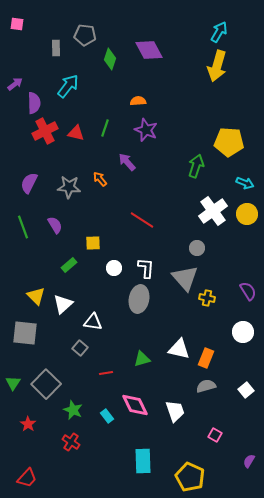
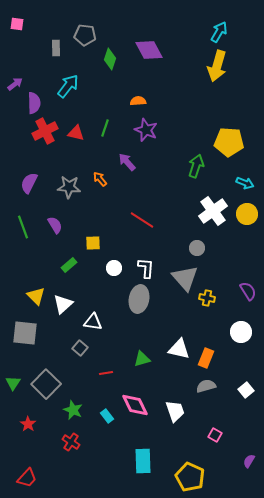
white circle at (243, 332): moved 2 px left
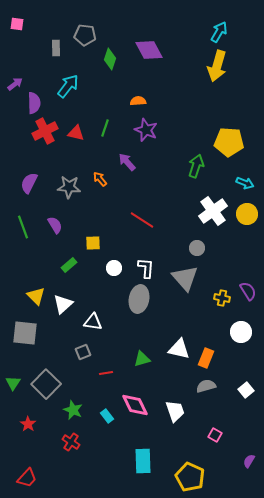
yellow cross at (207, 298): moved 15 px right
gray square at (80, 348): moved 3 px right, 4 px down; rotated 28 degrees clockwise
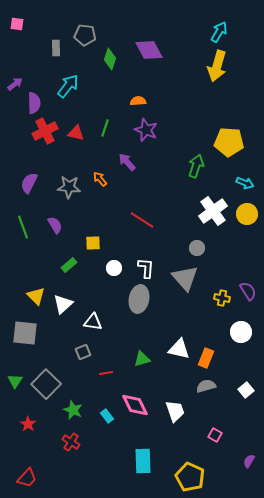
green triangle at (13, 383): moved 2 px right, 2 px up
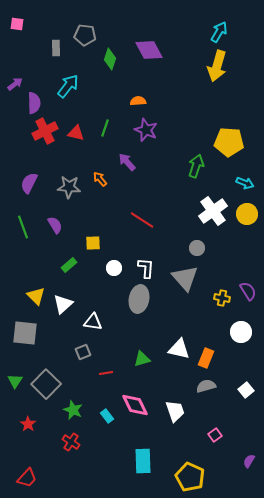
pink square at (215, 435): rotated 24 degrees clockwise
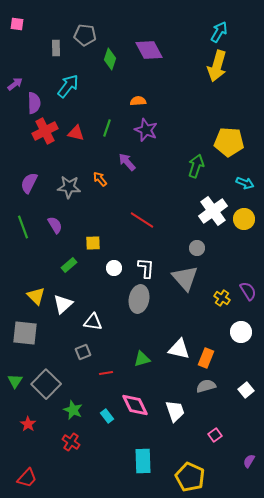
green line at (105, 128): moved 2 px right
yellow circle at (247, 214): moved 3 px left, 5 px down
yellow cross at (222, 298): rotated 21 degrees clockwise
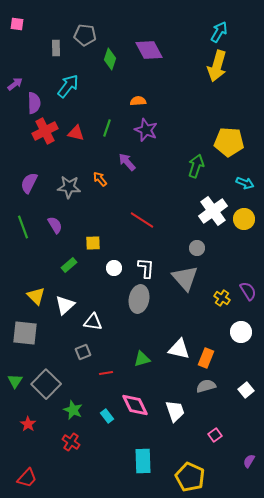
white triangle at (63, 304): moved 2 px right, 1 px down
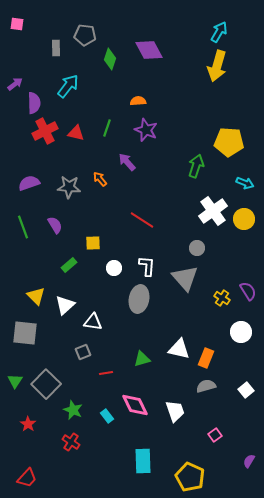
purple semicircle at (29, 183): rotated 45 degrees clockwise
white L-shape at (146, 268): moved 1 px right, 2 px up
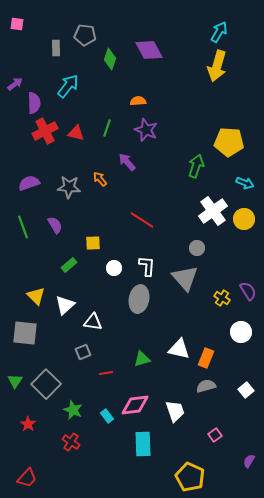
pink diamond at (135, 405): rotated 72 degrees counterclockwise
cyan rectangle at (143, 461): moved 17 px up
